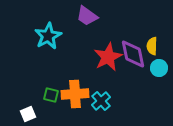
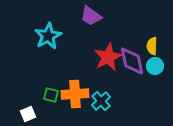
purple trapezoid: moved 4 px right
purple diamond: moved 1 px left, 7 px down
cyan circle: moved 4 px left, 2 px up
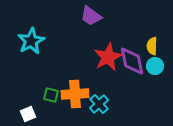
cyan star: moved 17 px left, 5 px down
cyan cross: moved 2 px left, 3 px down
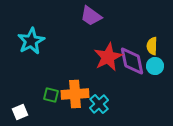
white square: moved 8 px left, 2 px up
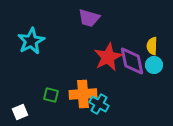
purple trapezoid: moved 2 px left, 2 px down; rotated 20 degrees counterclockwise
cyan circle: moved 1 px left, 1 px up
orange cross: moved 8 px right
cyan cross: rotated 18 degrees counterclockwise
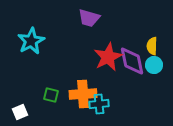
cyan cross: rotated 36 degrees counterclockwise
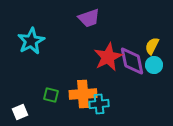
purple trapezoid: rotated 35 degrees counterclockwise
yellow semicircle: rotated 24 degrees clockwise
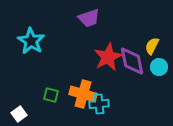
cyan star: rotated 12 degrees counterclockwise
cyan circle: moved 5 px right, 2 px down
orange cross: rotated 20 degrees clockwise
white square: moved 1 px left, 2 px down; rotated 14 degrees counterclockwise
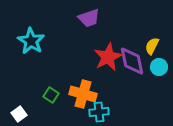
green square: rotated 21 degrees clockwise
cyan cross: moved 8 px down
